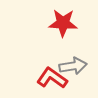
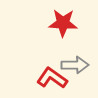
gray arrow: moved 2 px right, 1 px up; rotated 8 degrees clockwise
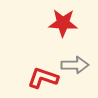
red L-shape: moved 9 px left; rotated 16 degrees counterclockwise
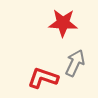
gray arrow: moved 2 px up; rotated 64 degrees counterclockwise
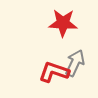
red L-shape: moved 11 px right, 6 px up
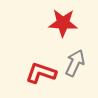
red L-shape: moved 13 px left, 1 px down
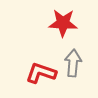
gray arrow: moved 2 px left; rotated 20 degrees counterclockwise
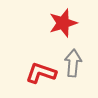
red star: rotated 20 degrees counterclockwise
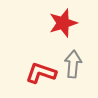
gray arrow: moved 1 px down
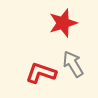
gray arrow: rotated 36 degrees counterclockwise
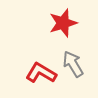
red L-shape: rotated 12 degrees clockwise
